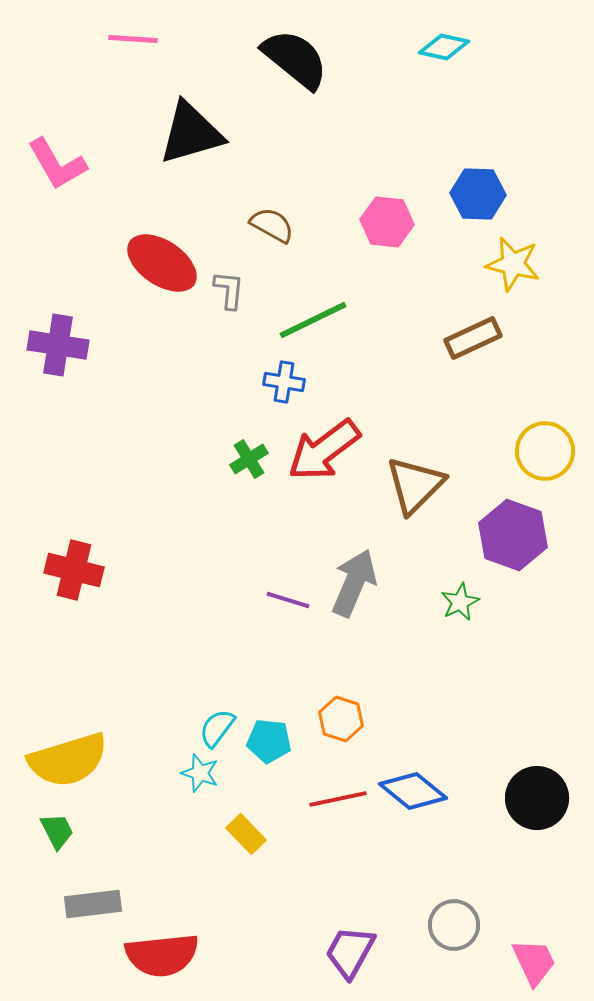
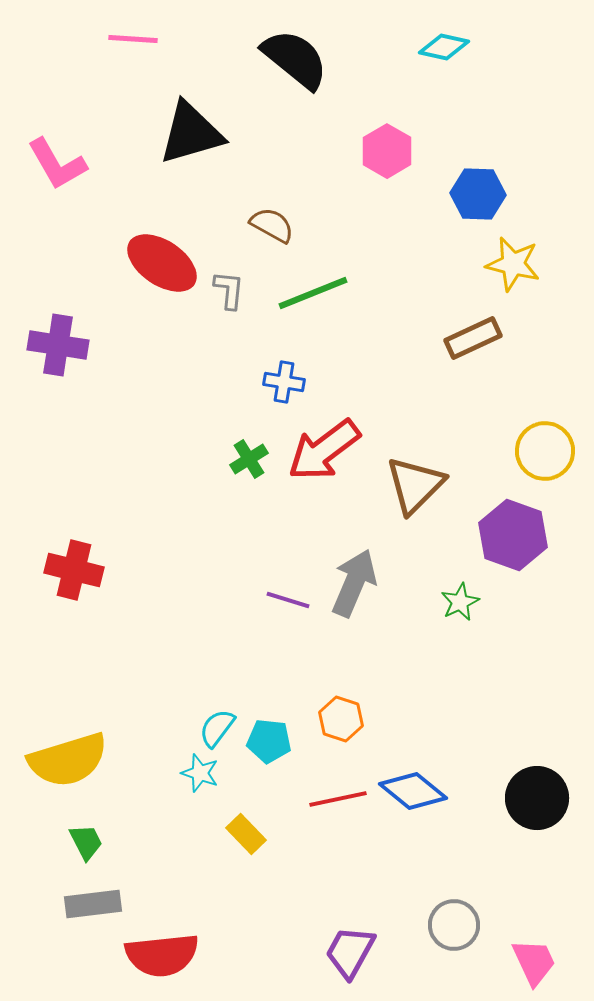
pink hexagon: moved 71 px up; rotated 24 degrees clockwise
green line: moved 27 px up; rotated 4 degrees clockwise
green trapezoid: moved 29 px right, 11 px down
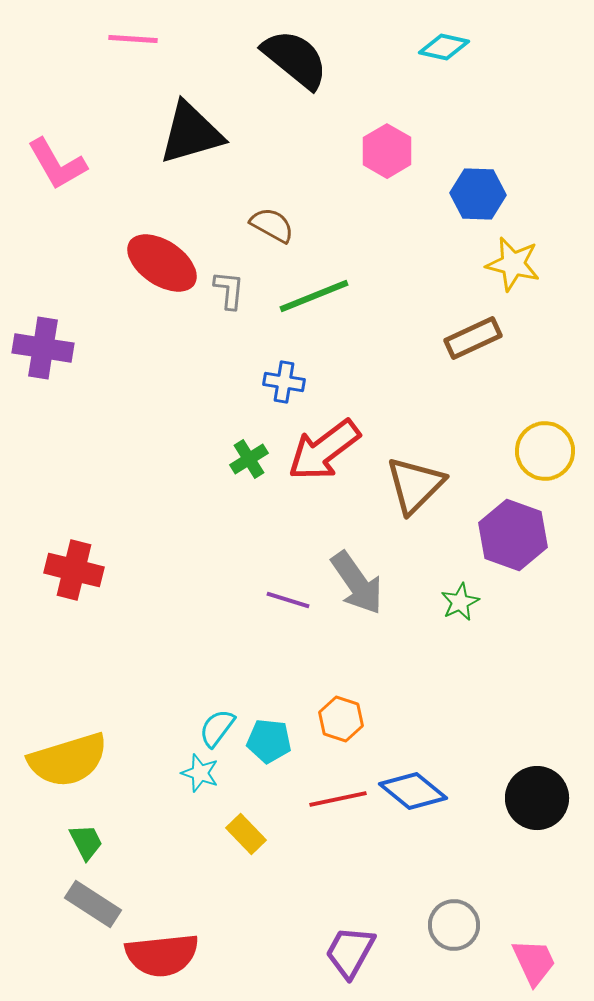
green line: moved 1 px right, 3 px down
purple cross: moved 15 px left, 3 px down
gray arrow: moved 3 px right; rotated 122 degrees clockwise
gray rectangle: rotated 40 degrees clockwise
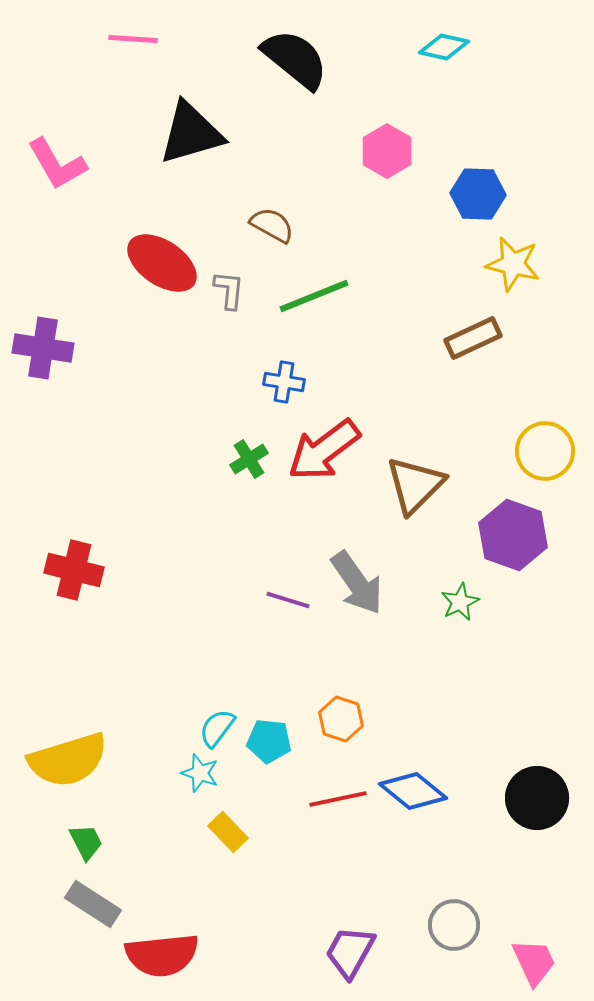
yellow rectangle: moved 18 px left, 2 px up
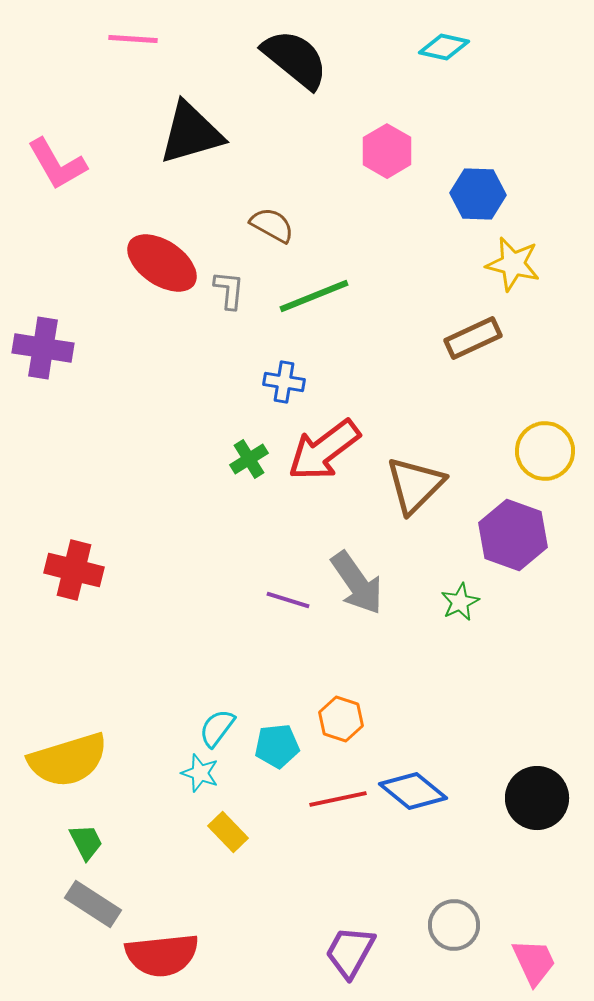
cyan pentagon: moved 8 px right, 5 px down; rotated 12 degrees counterclockwise
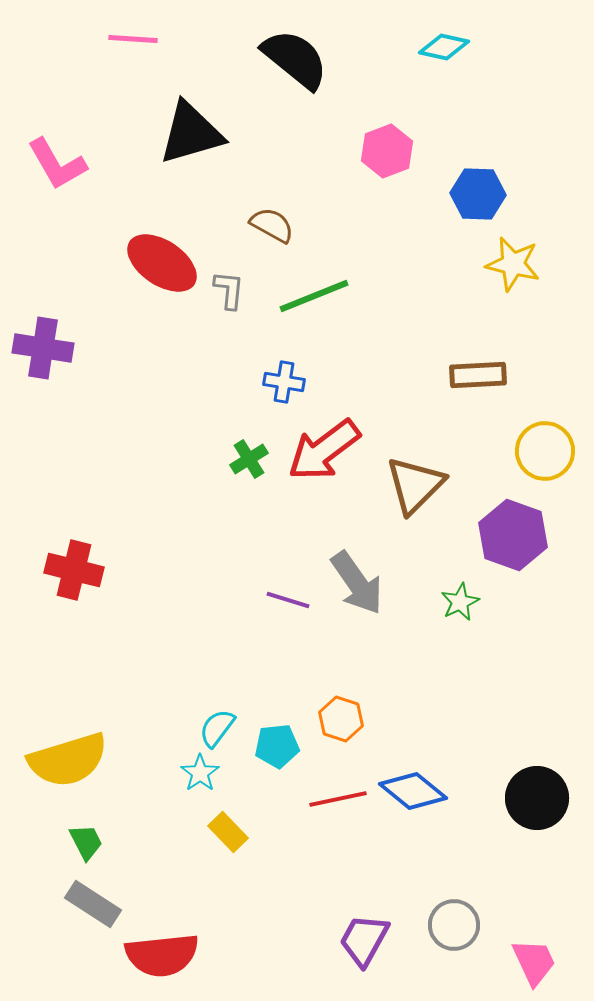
pink hexagon: rotated 9 degrees clockwise
brown rectangle: moved 5 px right, 37 px down; rotated 22 degrees clockwise
cyan star: rotated 18 degrees clockwise
purple trapezoid: moved 14 px right, 12 px up
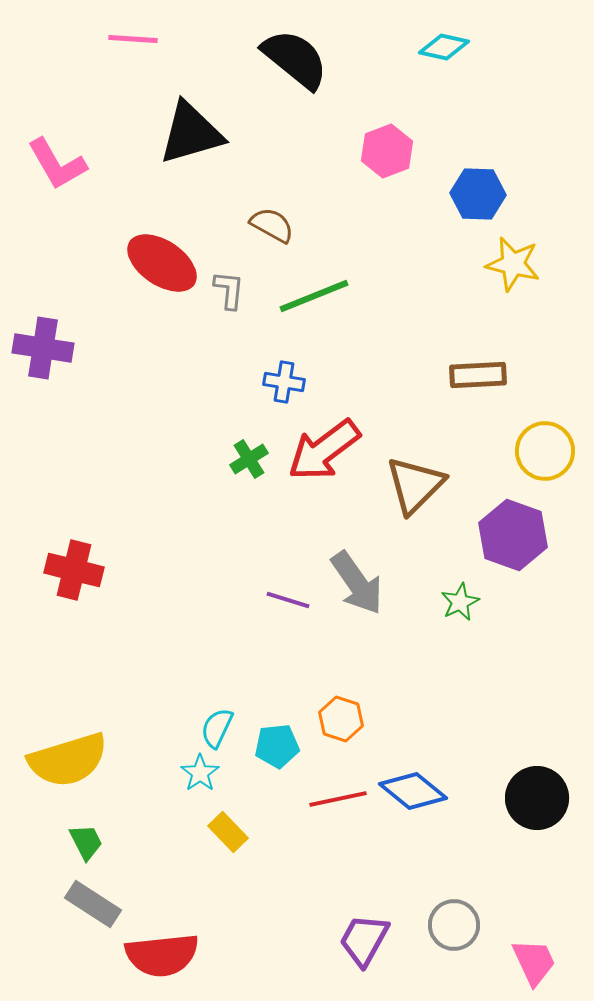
cyan semicircle: rotated 12 degrees counterclockwise
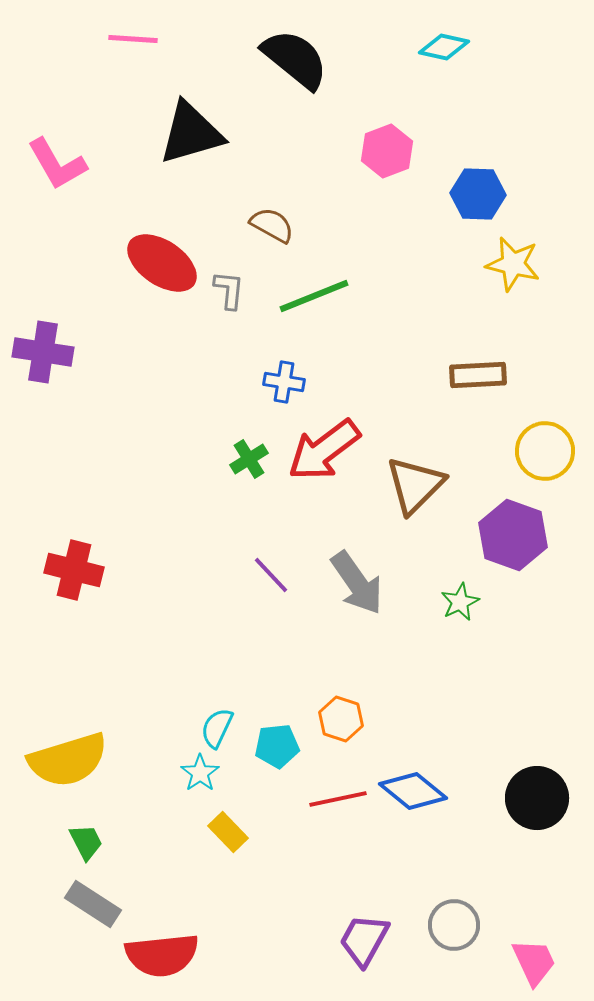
purple cross: moved 4 px down
purple line: moved 17 px left, 25 px up; rotated 30 degrees clockwise
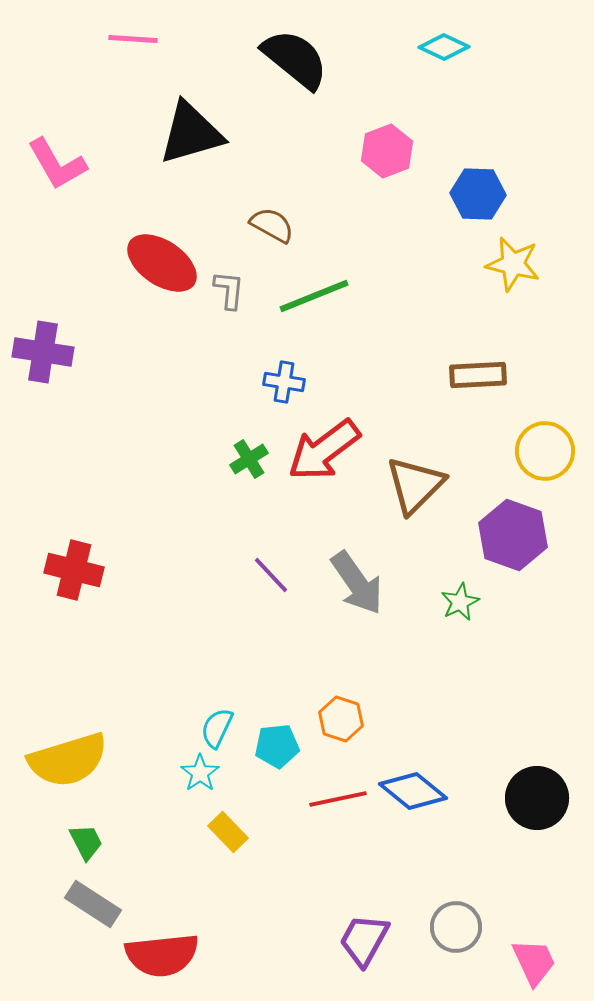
cyan diamond: rotated 12 degrees clockwise
gray circle: moved 2 px right, 2 px down
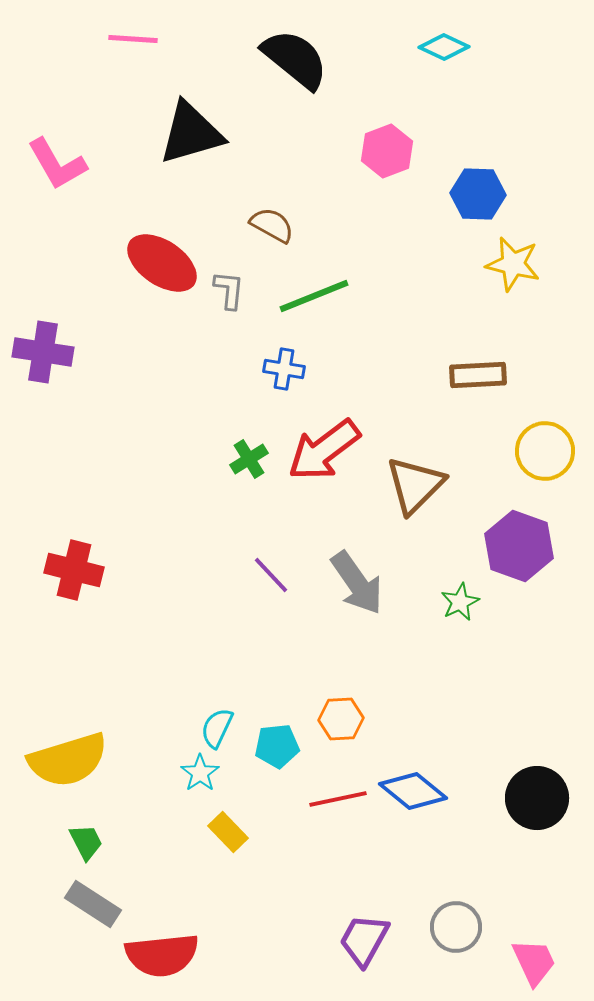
blue cross: moved 13 px up
purple hexagon: moved 6 px right, 11 px down
orange hexagon: rotated 21 degrees counterclockwise
